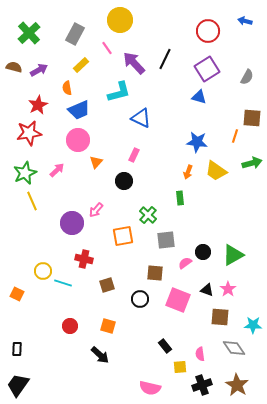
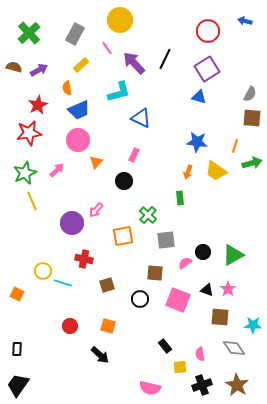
gray semicircle at (247, 77): moved 3 px right, 17 px down
orange line at (235, 136): moved 10 px down
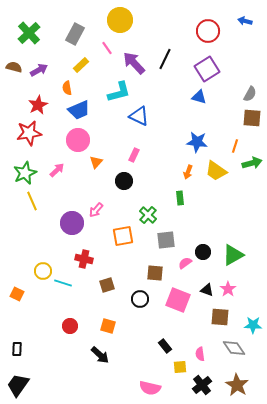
blue triangle at (141, 118): moved 2 px left, 2 px up
black cross at (202, 385): rotated 18 degrees counterclockwise
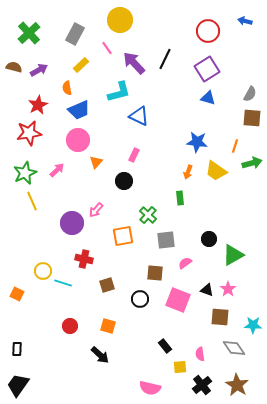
blue triangle at (199, 97): moved 9 px right, 1 px down
black circle at (203, 252): moved 6 px right, 13 px up
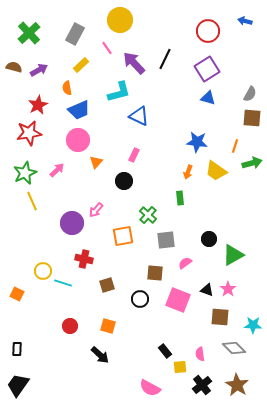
black rectangle at (165, 346): moved 5 px down
gray diamond at (234, 348): rotated 10 degrees counterclockwise
pink semicircle at (150, 388): rotated 15 degrees clockwise
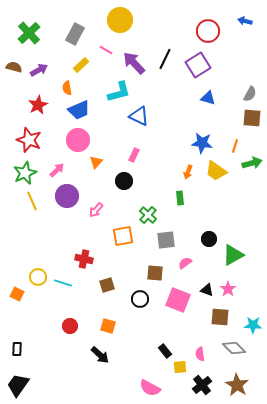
pink line at (107, 48): moved 1 px left, 2 px down; rotated 24 degrees counterclockwise
purple square at (207, 69): moved 9 px left, 4 px up
red star at (29, 133): moved 7 px down; rotated 30 degrees clockwise
blue star at (197, 142): moved 5 px right, 1 px down
purple circle at (72, 223): moved 5 px left, 27 px up
yellow circle at (43, 271): moved 5 px left, 6 px down
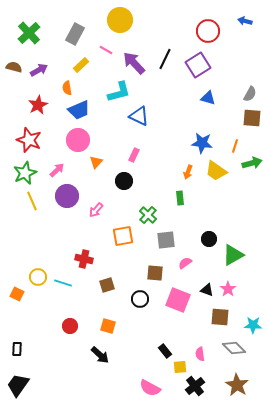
black cross at (202, 385): moved 7 px left, 1 px down
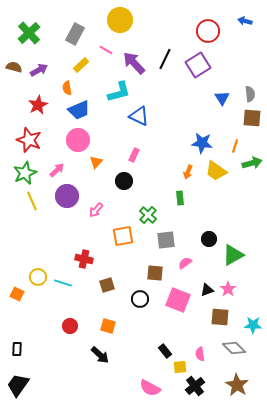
gray semicircle at (250, 94): rotated 35 degrees counterclockwise
blue triangle at (208, 98): moved 14 px right; rotated 42 degrees clockwise
black triangle at (207, 290): rotated 40 degrees counterclockwise
